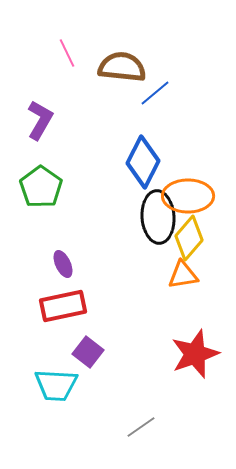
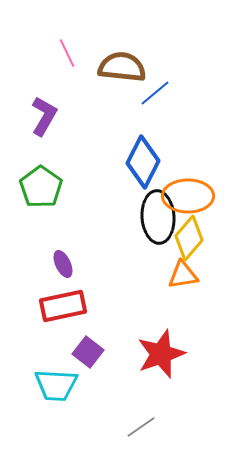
purple L-shape: moved 4 px right, 4 px up
red star: moved 34 px left
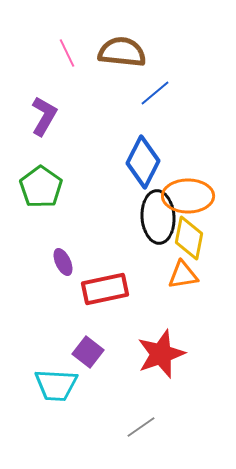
brown semicircle: moved 15 px up
yellow diamond: rotated 30 degrees counterclockwise
purple ellipse: moved 2 px up
red rectangle: moved 42 px right, 17 px up
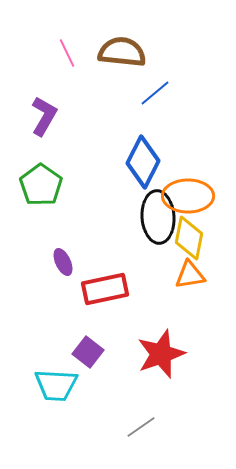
green pentagon: moved 2 px up
orange triangle: moved 7 px right
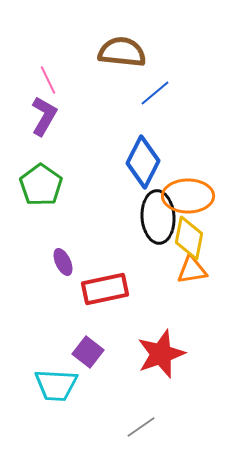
pink line: moved 19 px left, 27 px down
orange triangle: moved 2 px right, 5 px up
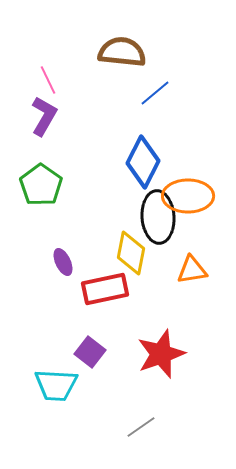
yellow diamond: moved 58 px left, 15 px down
purple square: moved 2 px right
